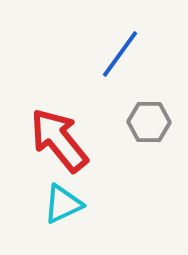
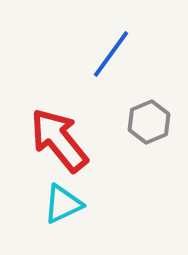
blue line: moved 9 px left
gray hexagon: rotated 24 degrees counterclockwise
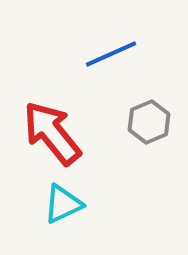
blue line: rotated 30 degrees clockwise
red arrow: moved 7 px left, 7 px up
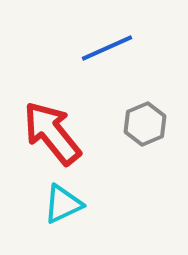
blue line: moved 4 px left, 6 px up
gray hexagon: moved 4 px left, 2 px down
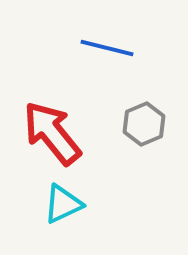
blue line: rotated 38 degrees clockwise
gray hexagon: moved 1 px left
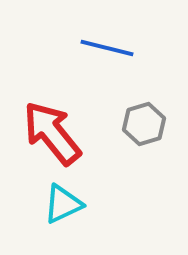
gray hexagon: rotated 6 degrees clockwise
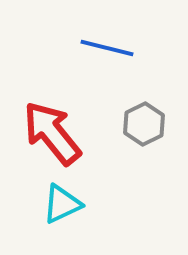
gray hexagon: rotated 9 degrees counterclockwise
cyan triangle: moved 1 px left
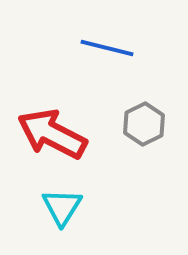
red arrow: moved 1 px down; rotated 24 degrees counterclockwise
cyan triangle: moved 3 px down; rotated 33 degrees counterclockwise
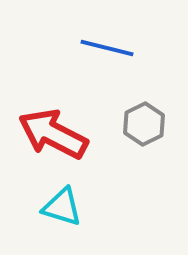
red arrow: moved 1 px right
cyan triangle: rotated 45 degrees counterclockwise
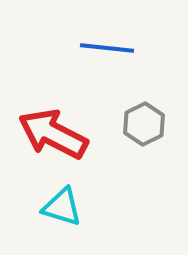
blue line: rotated 8 degrees counterclockwise
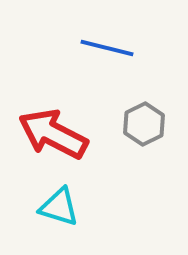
blue line: rotated 8 degrees clockwise
cyan triangle: moved 3 px left
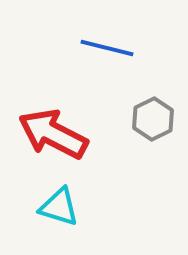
gray hexagon: moved 9 px right, 5 px up
